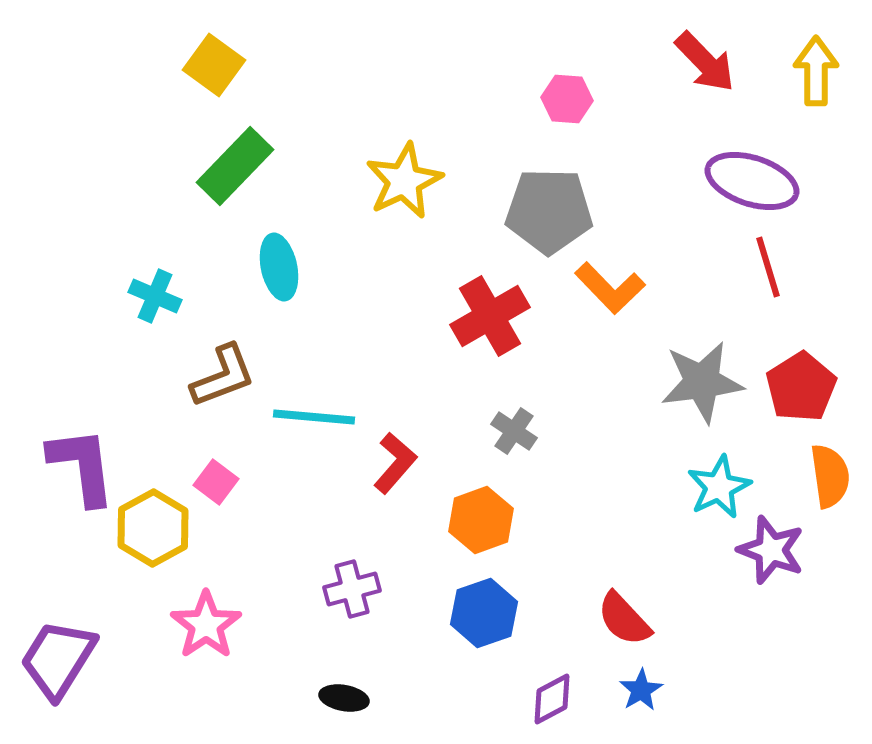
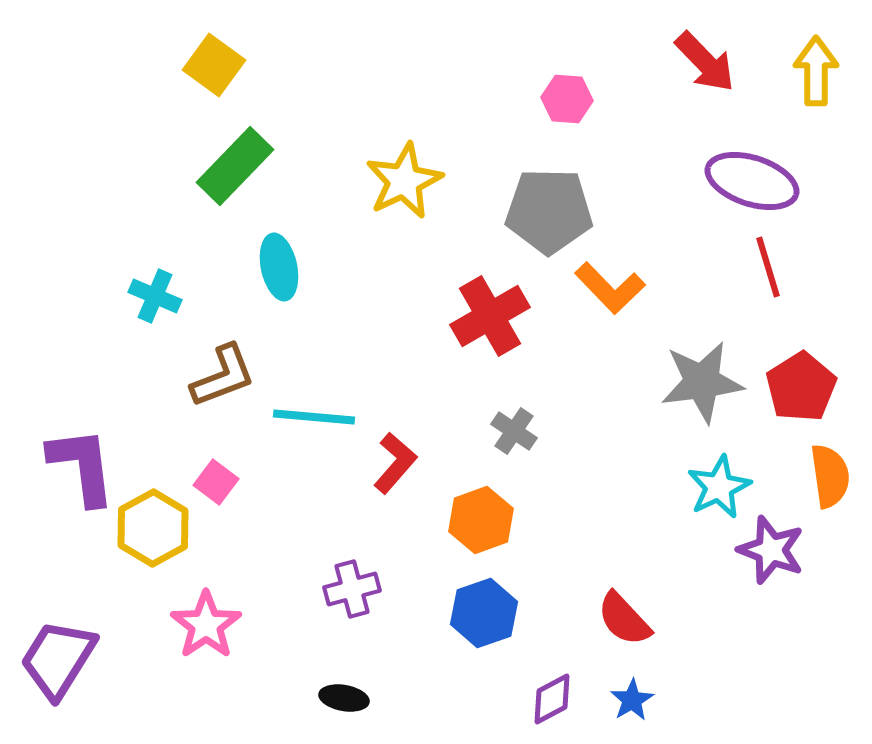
blue star: moved 9 px left, 10 px down
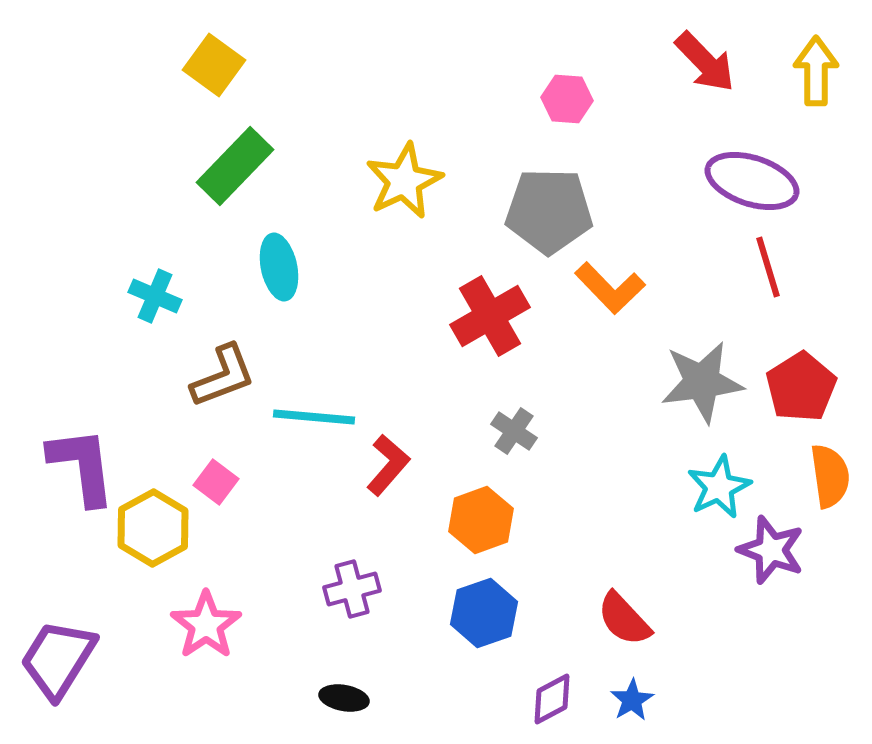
red L-shape: moved 7 px left, 2 px down
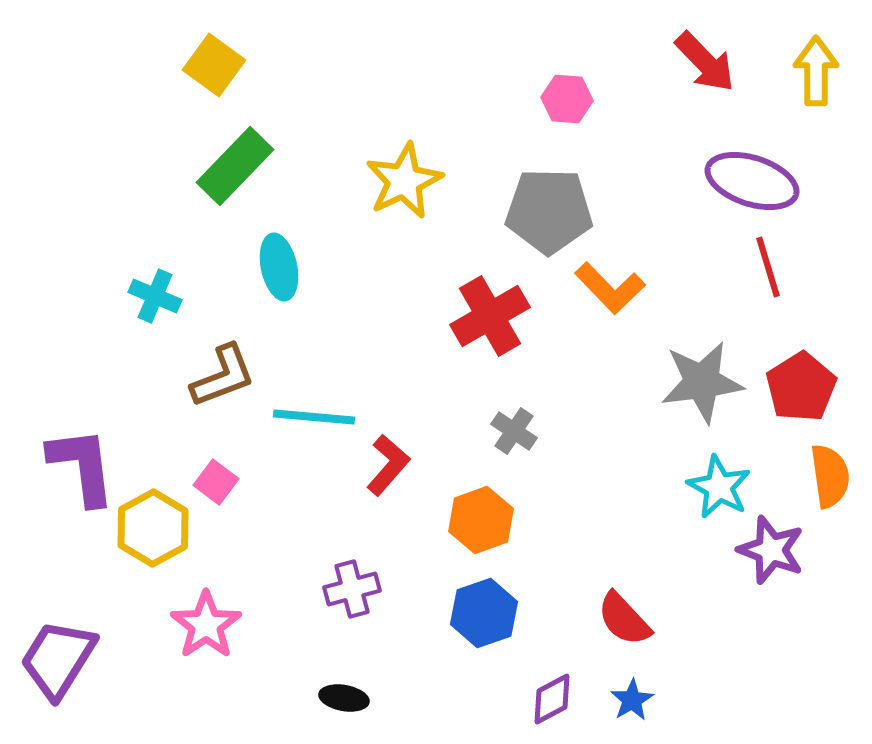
cyan star: rotated 18 degrees counterclockwise
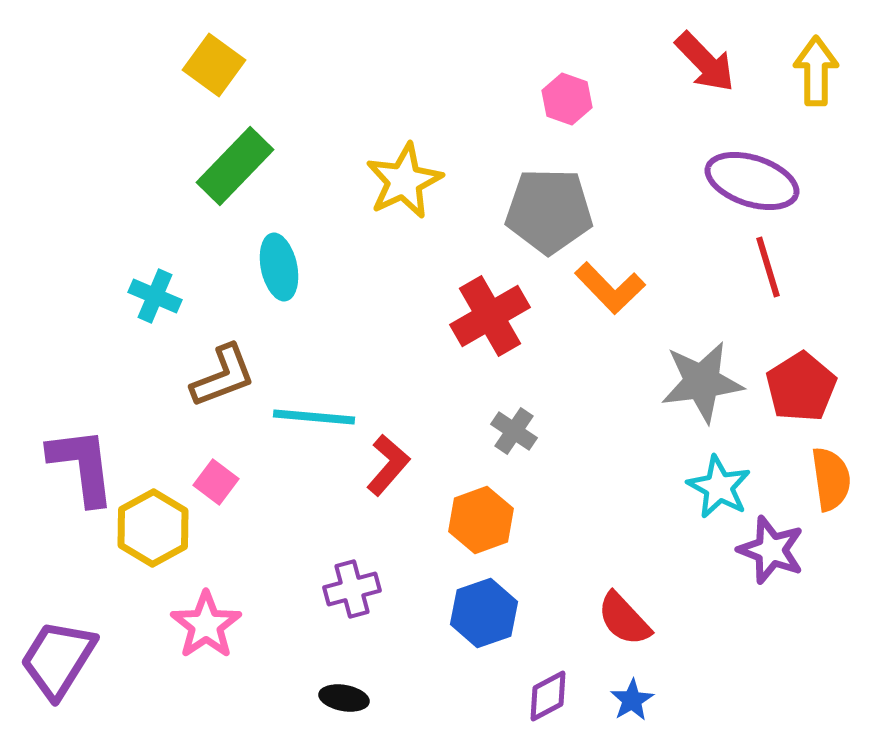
pink hexagon: rotated 15 degrees clockwise
orange semicircle: moved 1 px right, 3 px down
purple diamond: moved 4 px left, 3 px up
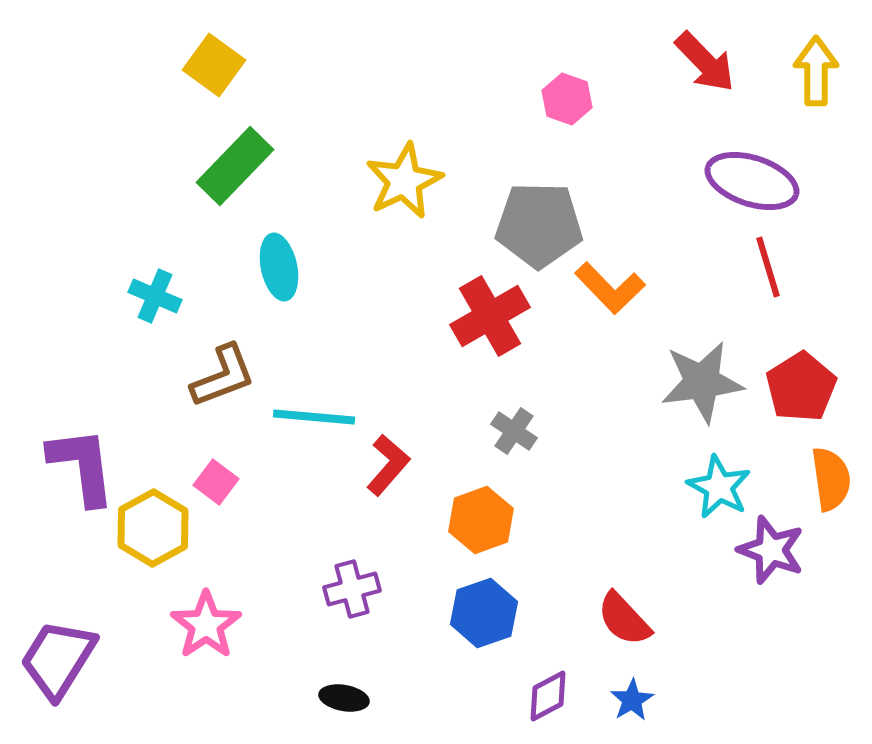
gray pentagon: moved 10 px left, 14 px down
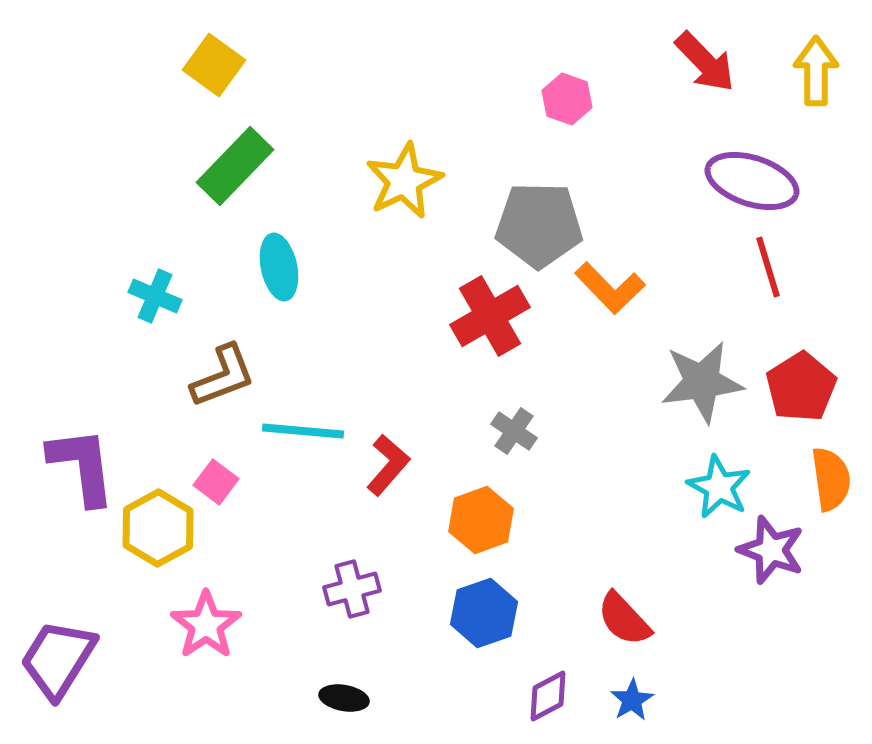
cyan line: moved 11 px left, 14 px down
yellow hexagon: moved 5 px right
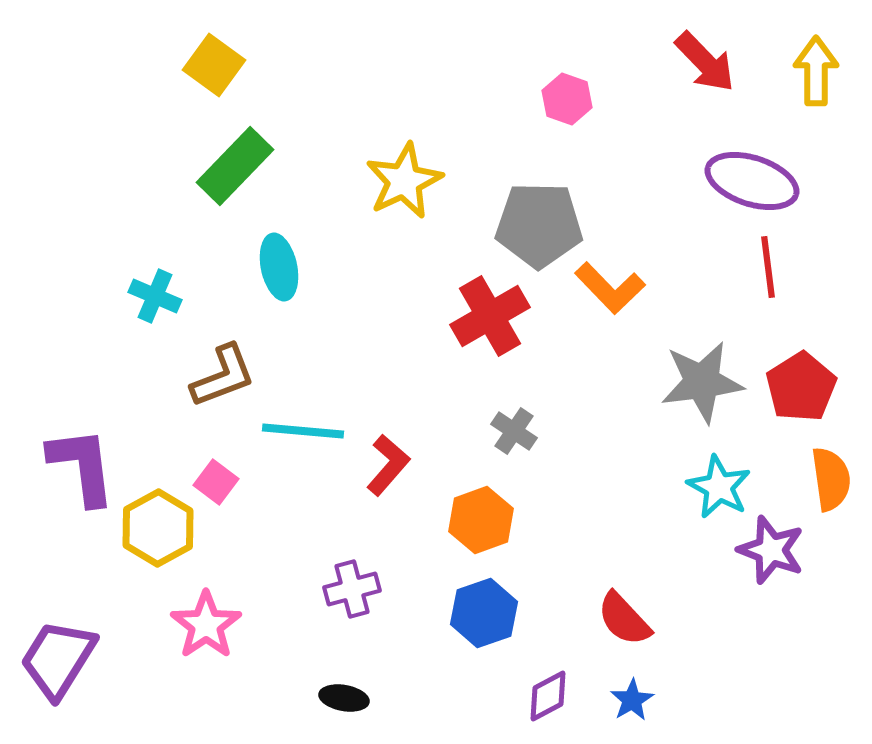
red line: rotated 10 degrees clockwise
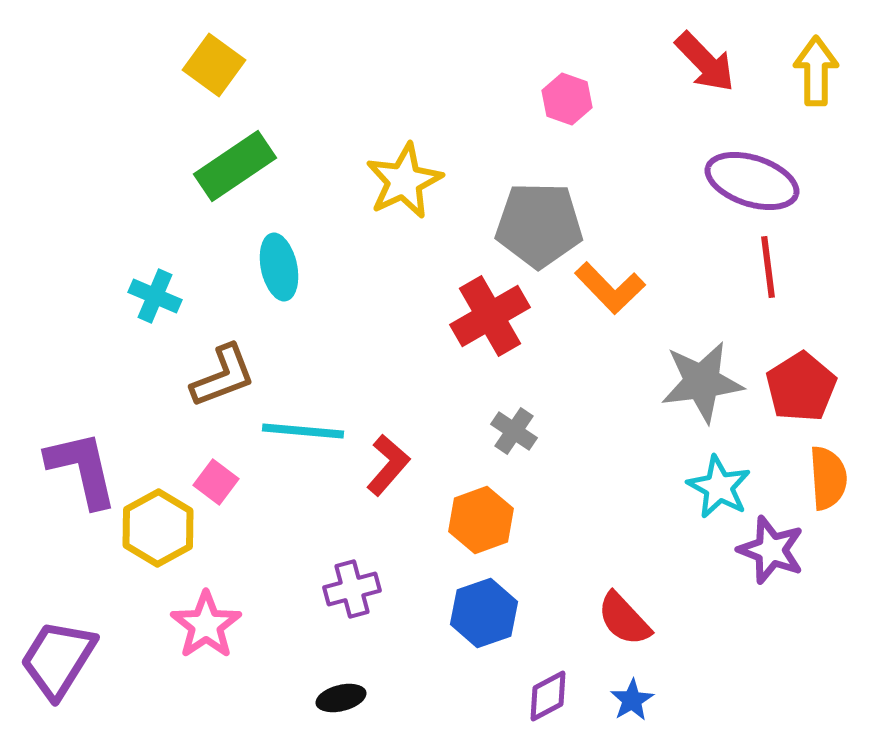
green rectangle: rotated 12 degrees clockwise
purple L-shape: moved 3 px down; rotated 6 degrees counterclockwise
orange semicircle: moved 3 px left, 1 px up; rotated 4 degrees clockwise
black ellipse: moved 3 px left; rotated 24 degrees counterclockwise
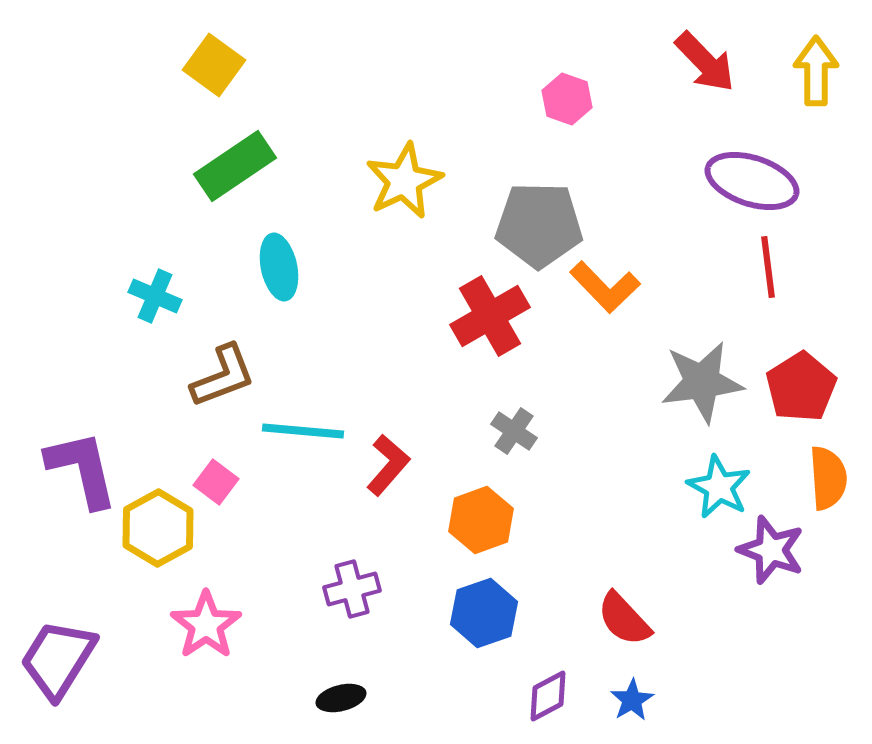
orange L-shape: moved 5 px left, 1 px up
